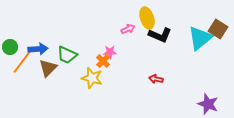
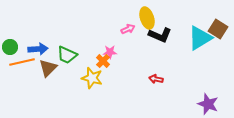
cyan triangle: rotated 8 degrees clockwise
orange line: rotated 40 degrees clockwise
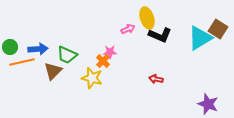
brown triangle: moved 5 px right, 3 px down
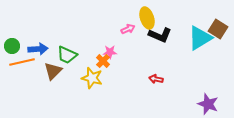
green circle: moved 2 px right, 1 px up
